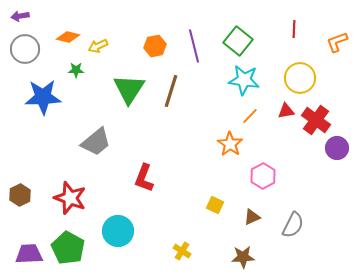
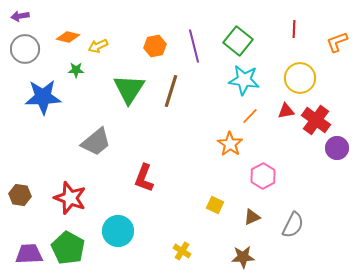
brown hexagon: rotated 25 degrees counterclockwise
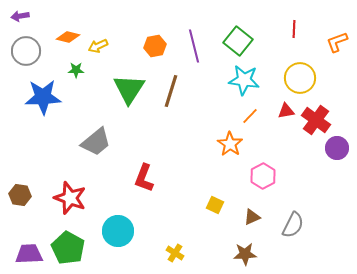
gray circle: moved 1 px right, 2 px down
yellow cross: moved 7 px left, 2 px down
brown star: moved 2 px right, 3 px up
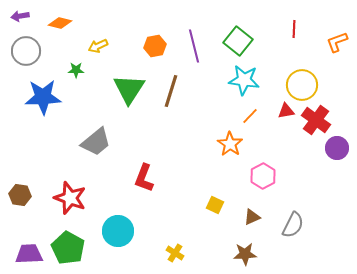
orange diamond: moved 8 px left, 14 px up
yellow circle: moved 2 px right, 7 px down
